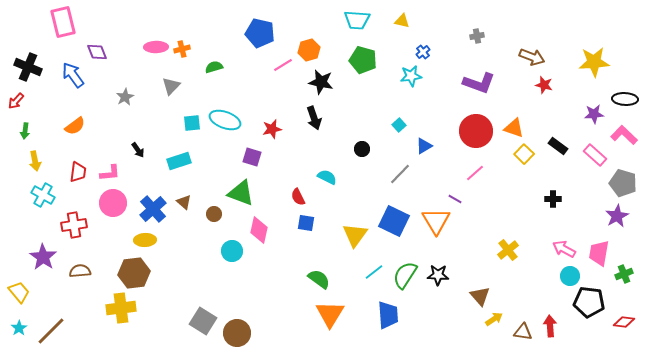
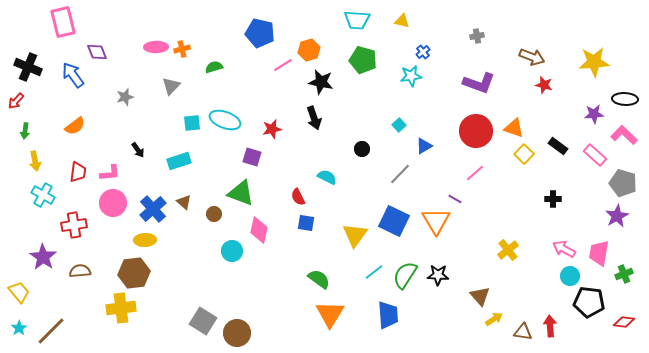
gray star at (125, 97): rotated 12 degrees clockwise
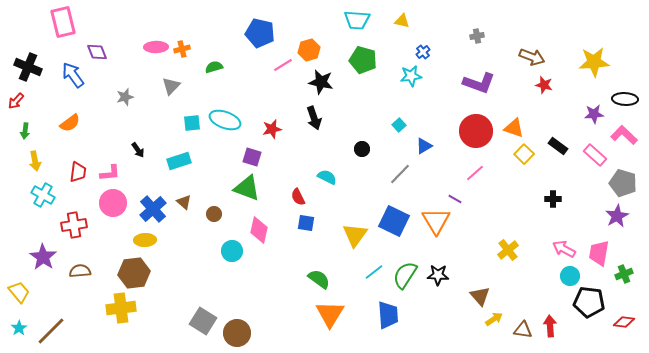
orange semicircle at (75, 126): moved 5 px left, 3 px up
green triangle at (241, 193): moved 6 px right, 5 px up
brown triangle at (523, 332): moved 2 px up
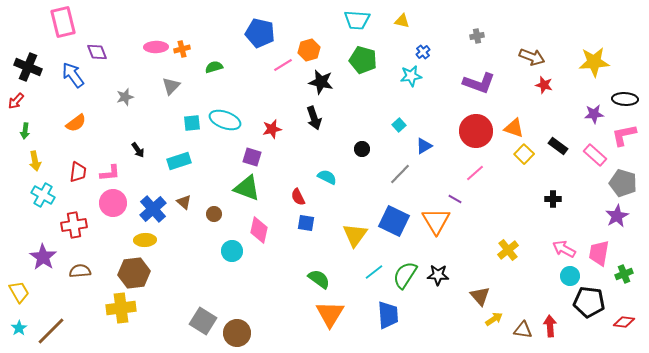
orange semicircle at (70, 123): moved 6 px right
pink L-shape at (624, 135): rotated 56 degrees counterclockwise
yellow trapezoid at (19, 292): rotated 10 degrees clockwise
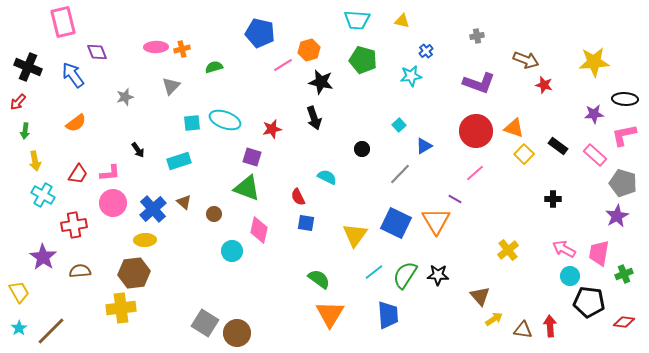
blue cross at (423, 52): moved 3 px right, 1 px up
brown arrow at (532, 57): moved 6 px left, 3 px down
red arrow at (16, 101): moved 2 px right, 1 px down
red trapezoid at (78, 172): moved 2 px down; rotated 25 degrees clockwise
blue square at (394, 221): moved 2 px right, 2 px down
gray square at (203, 321): moved 2 px right, 2 px down
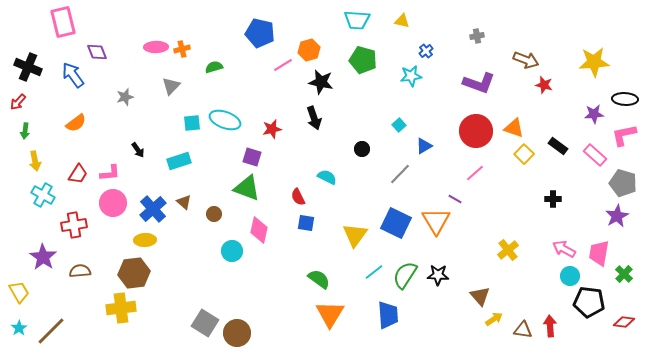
green cross at (624, 274): rotated 24 degrees counterclockwise
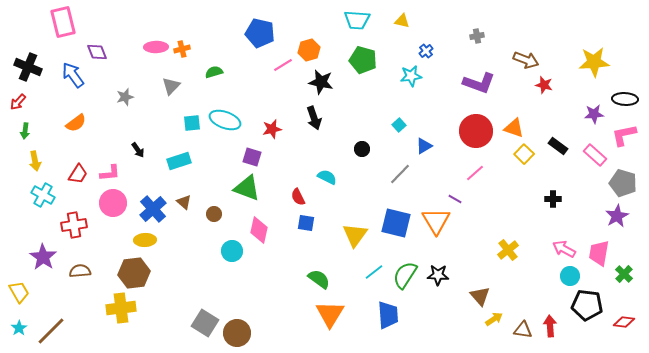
green semicircle at (214, 67): moved 5 px down
blue square at (396, 223): rotated 12 degrees counterclockwise
black pentagon at (589, 302): moved 2 px left, 3 px down
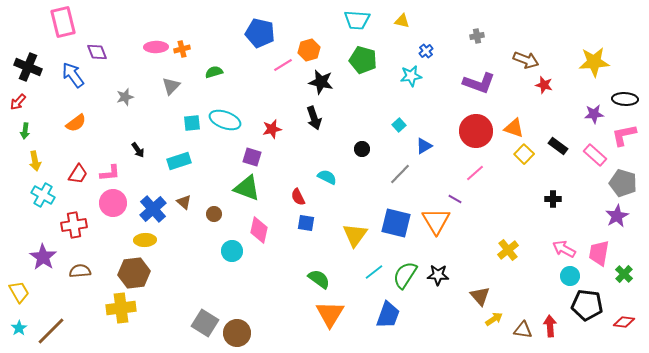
blue trapezoid at (388, 315): rotated 24 degrees clockwise
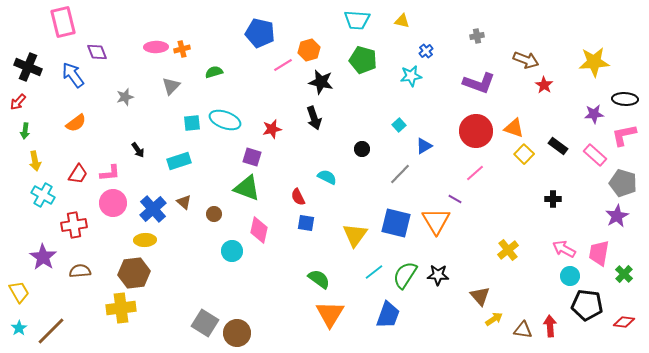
red star at (544, 85): rotated 18 degrees clockwise
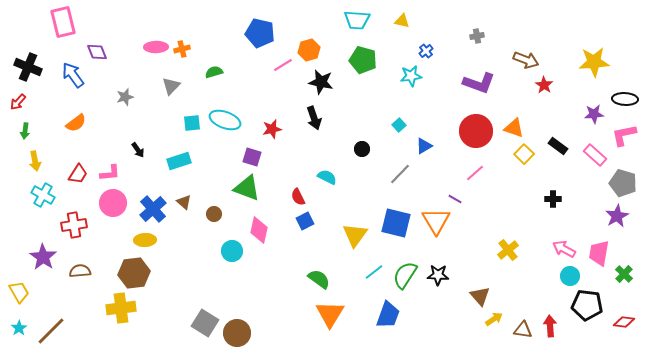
blue square at (306, 223): moved 1 px left, 2 px up; rotated 36 degrees counterclockwise
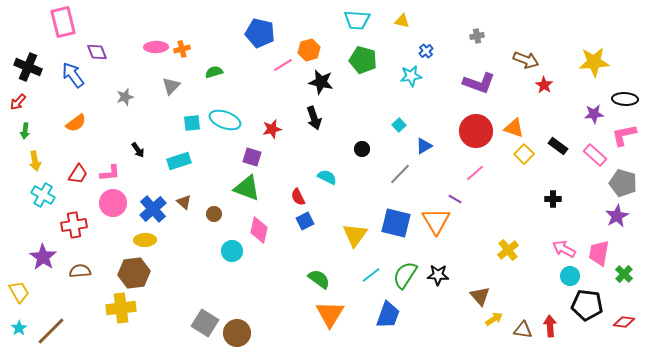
cyan line at (374, 272): moved 3 px left, 3 px down
